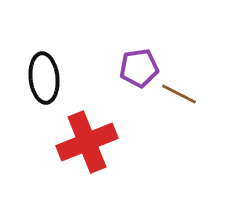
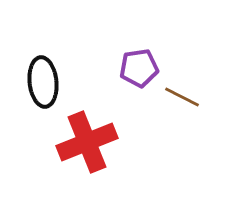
black ellipse: moved 1 px left, 4 px down
brown line: moved 3 px right, 3 px down
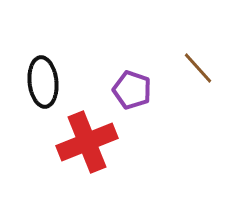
purple pentagon: moved 7 px left, 22 px down; rotated 27 degrees clockwise
brown line: moved 16 px right, 29 px up; rotated 21 degrees clockwise
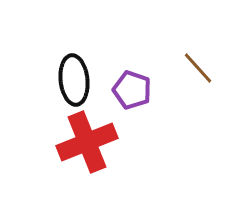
black ellipse: moved 31 px right, 2 px up
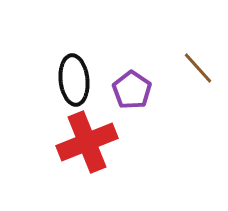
purple pentagon: rotated 15 degrees clockwise
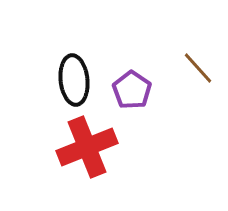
red cross: moved 5 px down
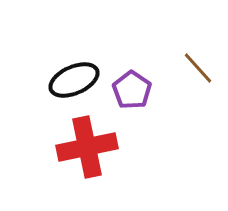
black ellipse: rotated 72 degrees clockwise
red cross: rotated 10 degrees clockwise
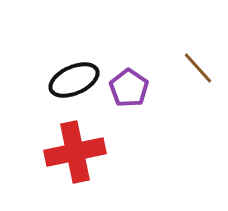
purple pentagon: moved 3 px left, 2 px up
red cross: moved 12 px left, 5 px down
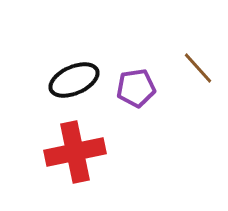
purple pentagon: moved 7 px right; rotated 30 degrees clockwise
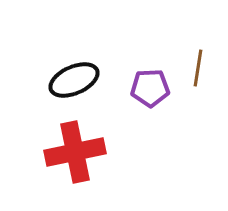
brown line: rotated 51 degrees clockwise
purple pentagon: moved 14 px right; rotated 6 degrees clockwise
